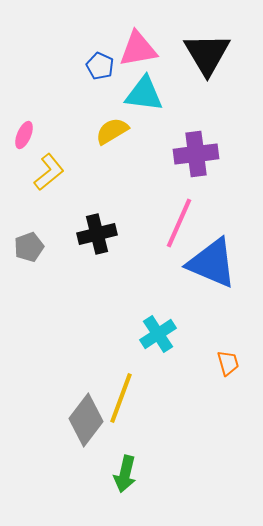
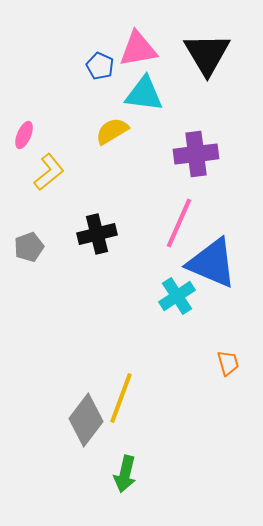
cyan cross: moved 19 px right, 38 px up
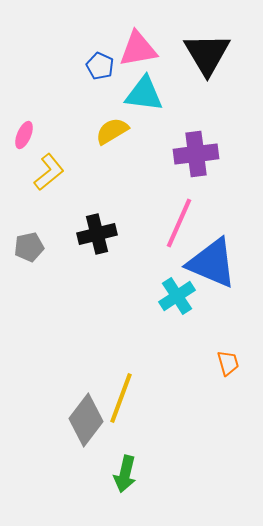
gray pentagon: rotated 8 degrees clockwise
